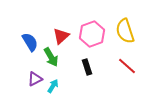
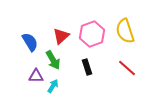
green arrow: moved 2 px right, 3 px down
red line: moved 2 px down
purple triangle: moved 1 px right, 3 px up; rotated 28 degrees clockwise
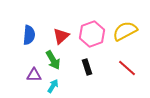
yellow semicircle: rotated 80 degrees clockwise
blue semicircle: moved 1 px left, 7 px up; rotated 36 degrees clockwise
purple triangle: moved 2 px left, 1 px up
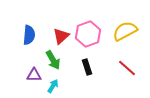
pink hexagon: moved 4 px left
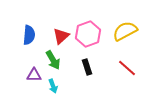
cyan arrow: rotated 128 degrees clockwise
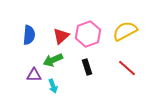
green arrow: rotated 96 degrees clockwise
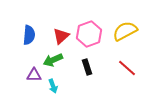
pink hexagon: moved 1 px right
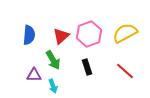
yellow semicircle: moved 2 px down
green arrow: rotated 96 degrees counterclockwise
red line: moved 2 px left, 3 px down
